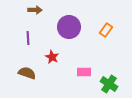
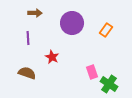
brown arrow: moved 3 px down
purple circle: moved 3 px right, 4 px up
pink rectangle: moved 8 px right; rotated 72 degrees clockwise
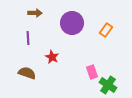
green cross: moved 1 px left, 1 px down
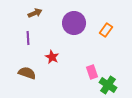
brown arrow: rotated 24 degrees counterclockwise
purple circle: moved 2 px right
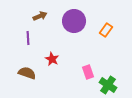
brown arrow: moved 5 px right, 3 px down
purple circle: moved 2 px up
red star: moved 2 px down
pink rectangle: moved 4 px left
